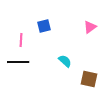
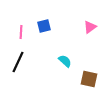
pink line: moved 8 px up
black line: rotated 65 degrees counterclockwise
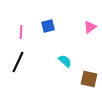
blue square: moved 4 px right
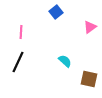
blue square: moved 8 px right, 14 px up; rotated 24 degrees counterclockwise
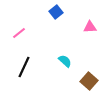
pink triangle: rotated 32 degrees clockwise
pink line: moved 2 px left, 1 px down; rotated 48 degrees clockwise
black line: moved 6 px right, 5 px down
brown square: moved 2 px down; rotated 30 degrees clockwise
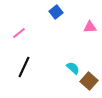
cyan semicircle: moved 8 px right, 7 px down
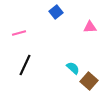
pink line: rotated 24 degrees clockwise
black line: moved 1 px right, 2 px up
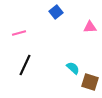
brown square: moved 1 px right, 1 px down; rotated 24 degrees counterclockwise
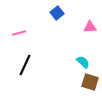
blue square: moved 1 px right, 1 px down
cyan semicircle: moved 10 px right, 6 px up
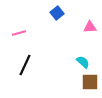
brown square: rotated 18 degrees counterclockwise
